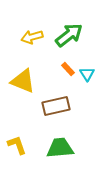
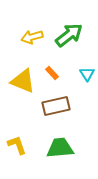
orange rectangle: moved 16 px left, 4 px down
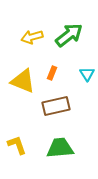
orange rectangle: rotated 64 degrees clockwise
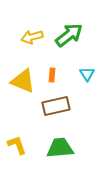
orange rectangle: moved 2 px down; rotated 16 degrees counterclockwise
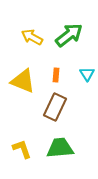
yellow arrow: rotated 45 degrees clockwise
orange rectangle: moved 4 px right
brown rectangle: moved 1 px left, 1 px down; rotated 52 degrees counterclockwise
yellow L-shape: moved 5 px right, 4 px down
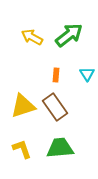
yellow triangle: moved 25 px down; rotated 40 degrees counterclockwise
brown rectangle: rotated 60 degrees counterclockwise
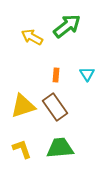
green arrow: moved 2 px left, 9 px up
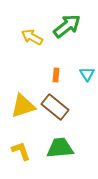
brown rectangle: rotated 16 degrees counterclockwise
yellow L-shape: moved 1 px left, 2 px down
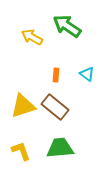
green arrow: rotated 108 degrees counterclockwise
cyan triangle: rotated 21 degrees counterclockwise
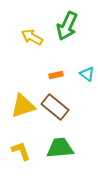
green arrow: rotated 100 degrees counterclockwise
orange rectangle: rotated 72 degrees clockwise
